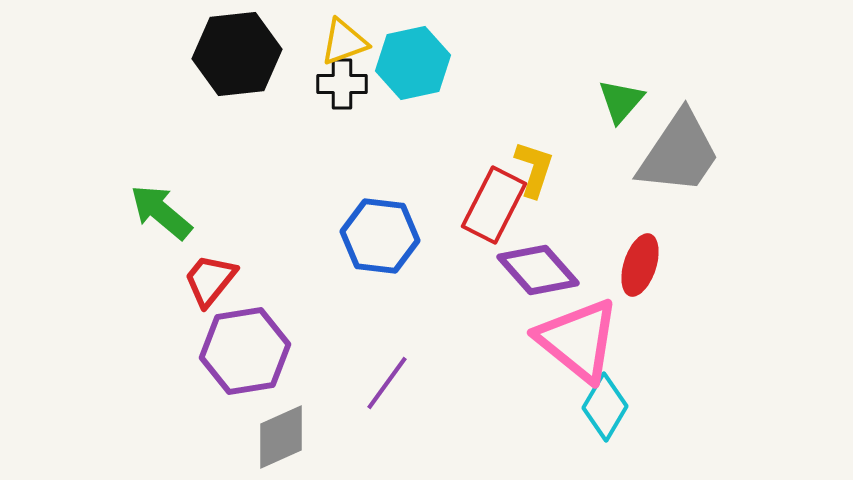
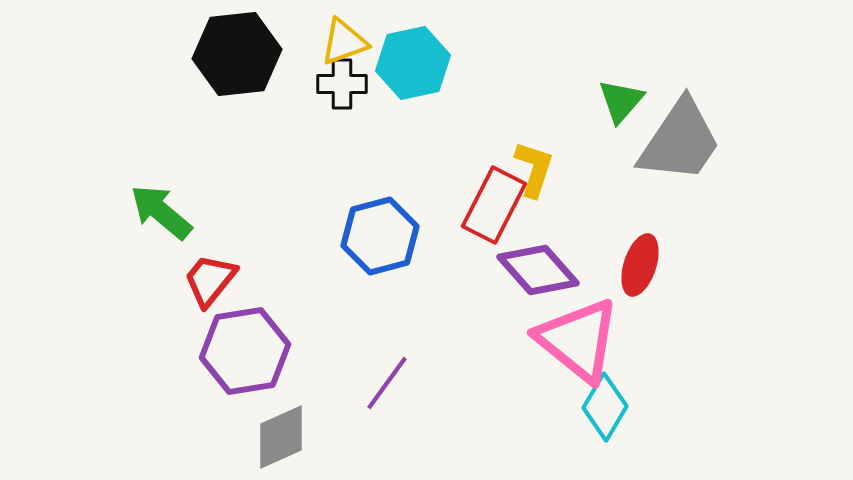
gray trapezoid: moved 1 px right, 12 px up
blue hexagon: rotated 22 degrees counterclockwise
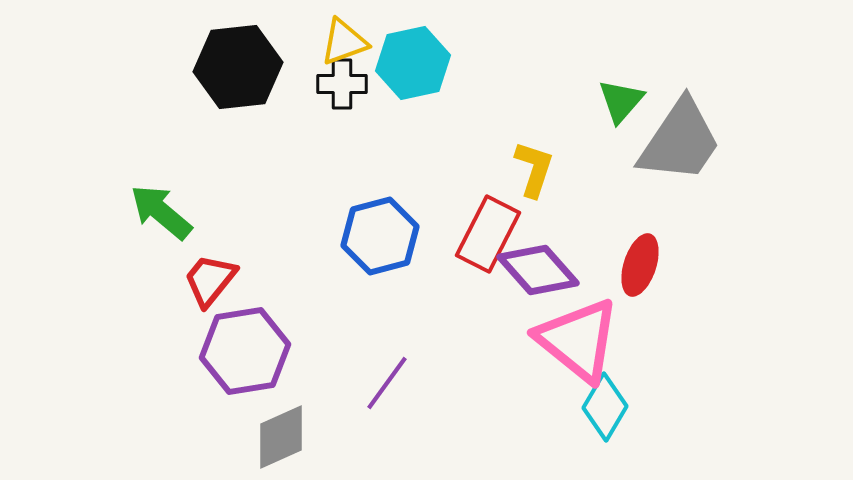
black hexagon: moved 1 px right, 13 px down
red rectangle: moved 6 px left, 29 px down
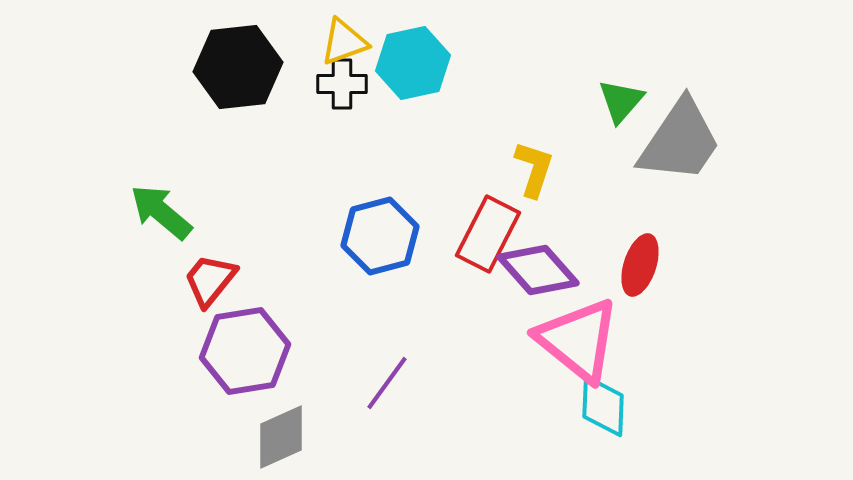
cyan diamond: moved 2 px left, 1 px up; rotated 28 degrees counterclockwise
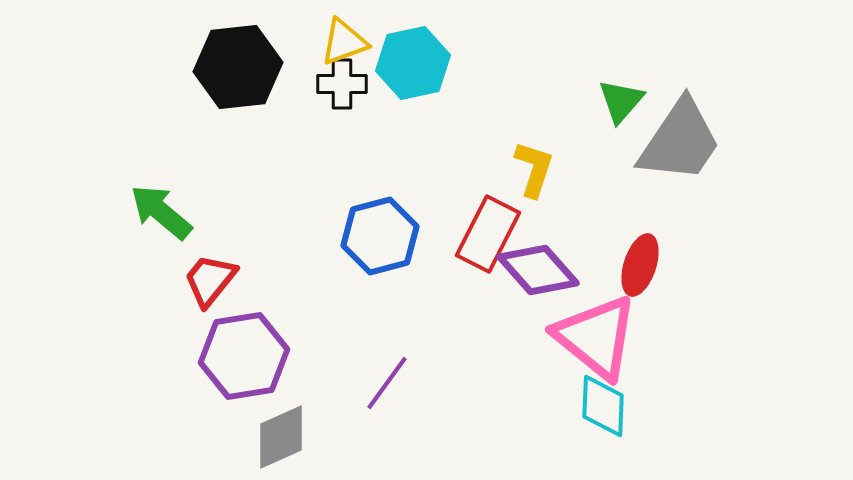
pink triangle: moved 18 px right, 3 px up
purple hexagon: moved 1 px left, 5 px down
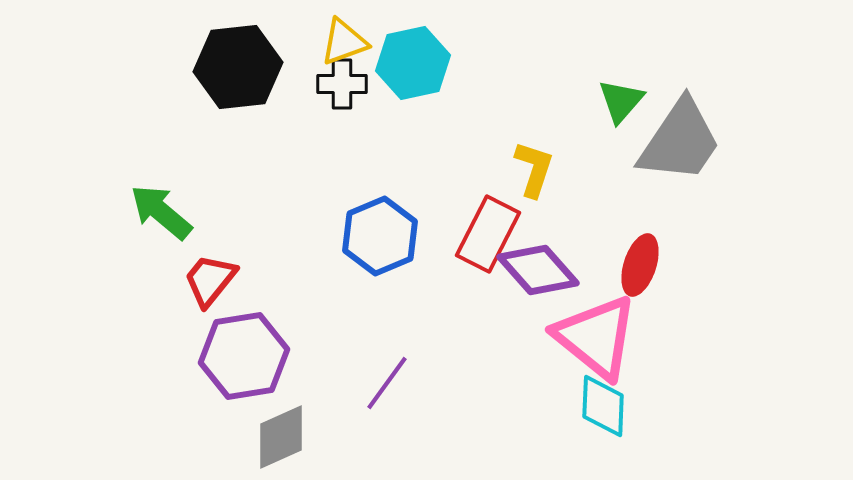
blue hexagon: rotated 8 degrees counterclockwise
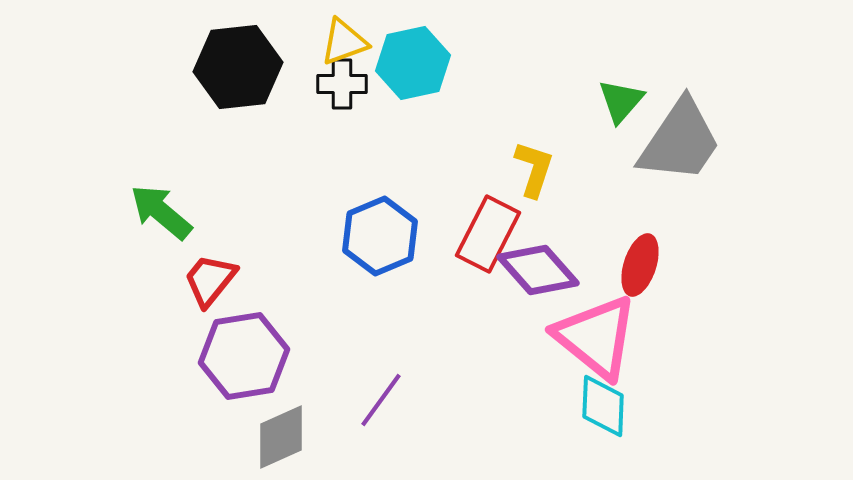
purple line: moved 6 px left, 17 px down
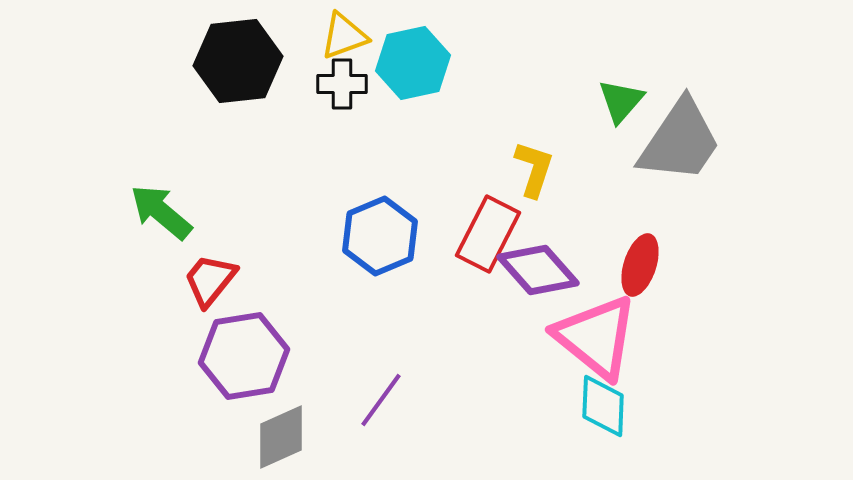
yellow triangle: moved 6 px up
black hexagon: moved 6 px up
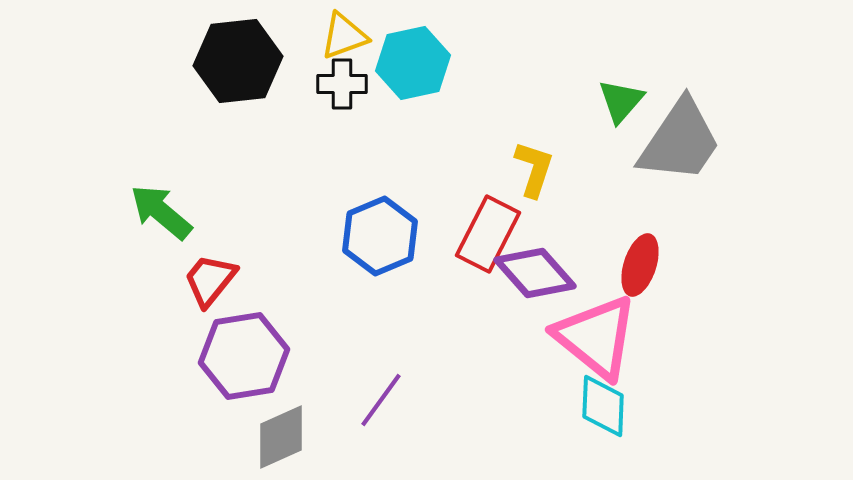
purple diamond: moved 3 px left, 3 px down
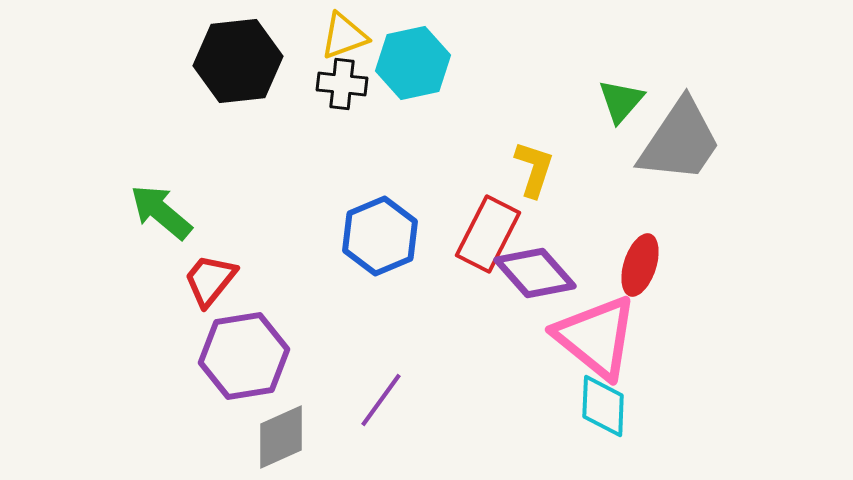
black cross: rotated 6 degrees clockwise
